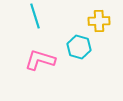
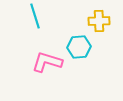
cyan hexagon: rotated 20 degrees counterclockwise
pink L-shape: moved 7 px right, 2 px down
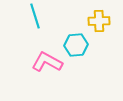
cyan hexagon: moved 3 px left, 2 px up
pink L-shape: rotated 12 degrees clockwise
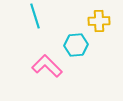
pink L-shape: moved 4 px down; rotated 16 degrees clockwise
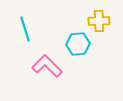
cyan line: moved 10 px left, 13 px down
cyan hexagon: moved 2 px right, 1 px up
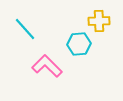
cyan line: rotated 25 degrees counterclockwise
cyan hexagon: moved 1 px right
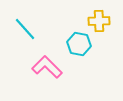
cyan hexagon: rotated 15 degrees clockwise
pink L-shape: moved 1 px down
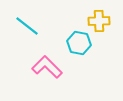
cyan line: moved 2 px right, 3 px up; rotated 10 degrees counterclockwise
cyan hexagon: moved 1 px up
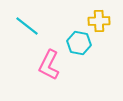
pink L-shape: moved 2 px right, 2 px up; rotated 108 degrees counterclockwise
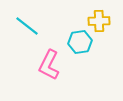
cyan hexagon: moved 1 px right, 1 px up; rotated 20 degrees counterclockwise
